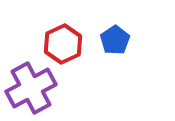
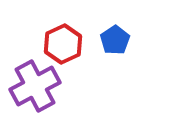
purple cross: moved 4 px right, 2 px up
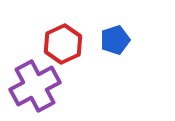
blue pentagon: rotated 16 degrees clockwise
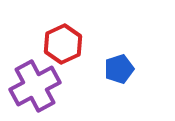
blue pentagon: moved 4 px right, 29 px down
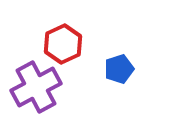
purple cross: moved 1 px right, 1 px down
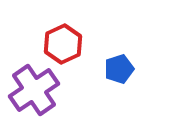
purple cross: moved 2 px left, 3 px down; rotated 6 degrees counterclockwise
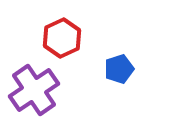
red hexagon: moved 1 px left, 6 px up
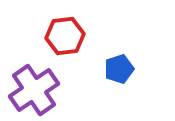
red hexagon: moved 3 px right, 2 px up; rotated 18 degrees clockwise
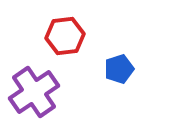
purple cross: moved 2 px down
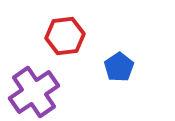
blue pentagon: moved 2 px up; rotated 16 degrees counterclockwise
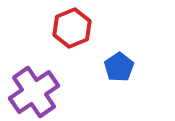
red hexagon: moved 7 px right, 8 px up; rotated 15 degrees counterclockwise
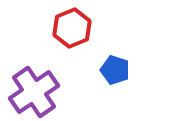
blue pentagon: moved 4 px left, 3 px down; rotated 20 degrees counterclockwise
